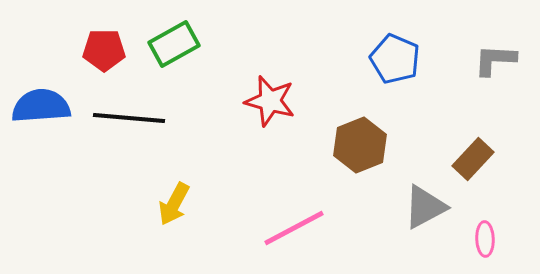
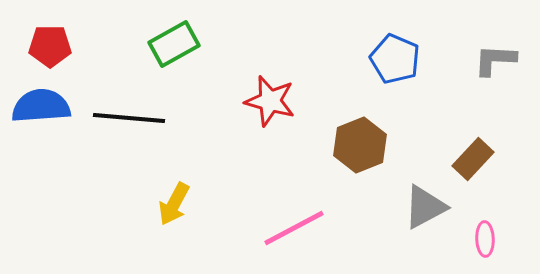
red pentagon: moved 54 px left, 4 px up
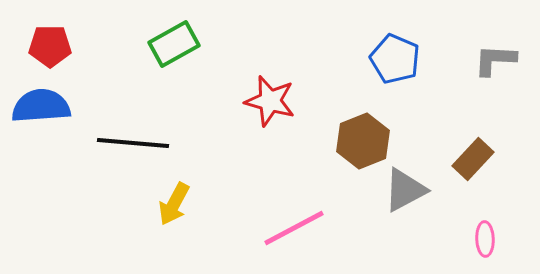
black line: moved 4 px right, 25 px down
brown hexagon: moved 3 px right, 4 px up
gray triangle: moved 20 px left, 17 px up
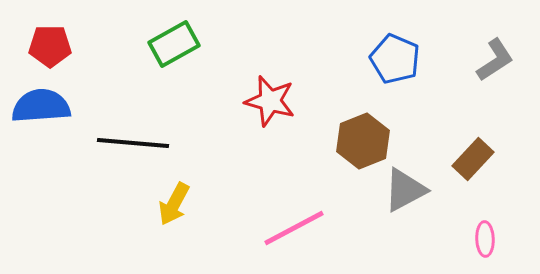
gray L-shape: rotated 144 degrees clockwise
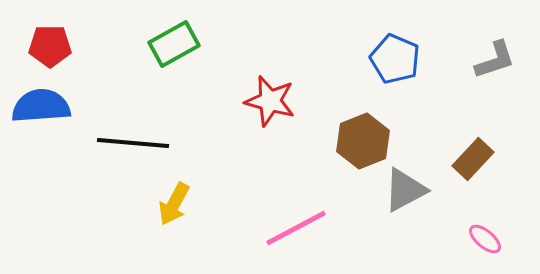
gray L-shape: rotated 15 degrees clockwise
pink line: moved 2 px right
pink ellipse: rotated 48 degrees counterclockwise
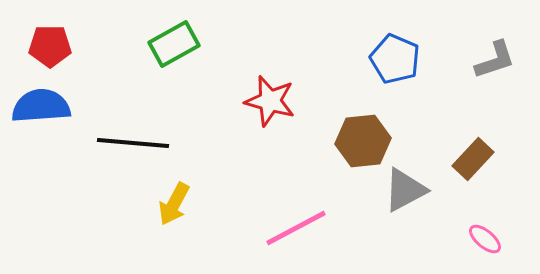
brown hexagon: rotated 16 degrees clockwise
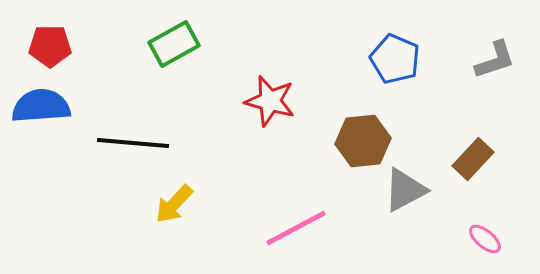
yellow arrow: rotated 15 degrees clockwise
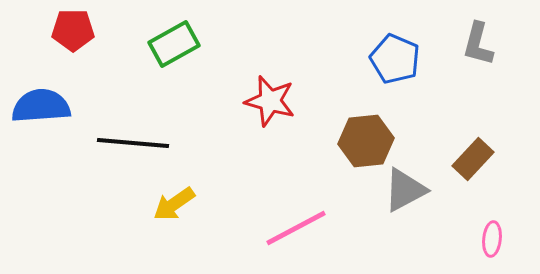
red pentagon: moved 23 px right, 16 px up
gray L-shape: moved 17 px left, 16 px up; rotated 123 degrees clockwise
brown hexagon: moved 3 px right
yellow arrow: rotated 12 degrees clockwise
pink ellipse: moved 7 px right; rotated 56 degrees clockwise
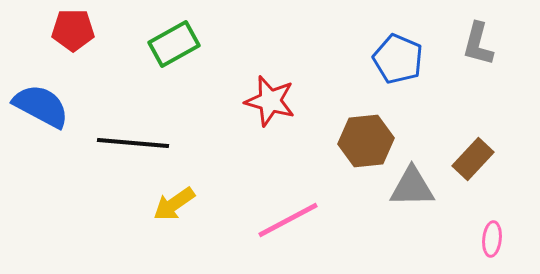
blue pentagon: moved 3 px right
blue semicircle: rotated 32 degrees clockwise
gray triangle: moved 7 px right, 3 px up; rotated 27 degrees clockwise
pink line: moved 8 px left, 8 px up
